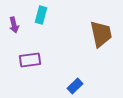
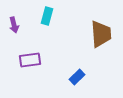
cyan rectangle: moved 6 px right, 1 px down
brown trapezoid: rotated 8 degrees clockwise
blue rectangle: moved 2 px right, 9 px up
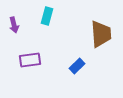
blue rectangle: moved 11 px up
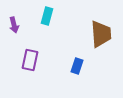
purple rectangle: rotated 70 degrees counterclockwise
blue rectangle: rotated 28 degrees counterclockwise
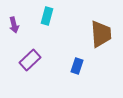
purple rectangle: rotated 35 degrees clockwise
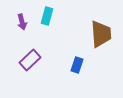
purple arrow: moved 8 px right, 3 px up
blue rectangle: moved 1 px up
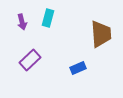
cyan rectangle: moved 1 px right, 2 px down
blue rectangle: moved 1 px right, 3 px down; rotated 49 degrees clockwise
